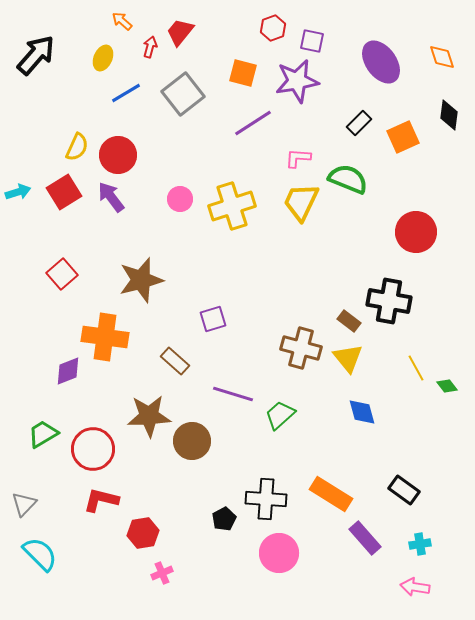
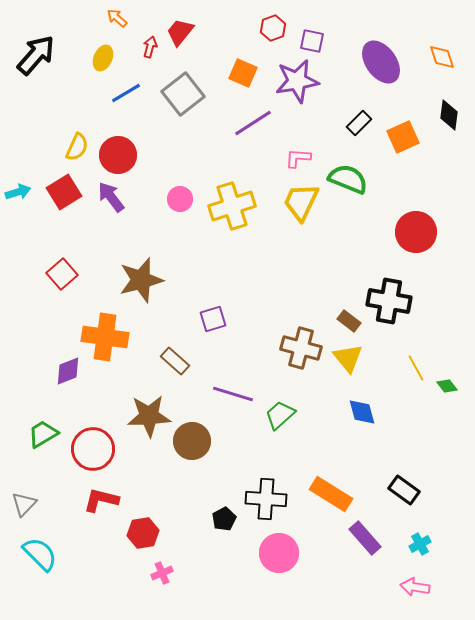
orange arrow at (122, 21): moved 5 px left, 3 px up
orange square at (243, 73): rotated 8 degrees clockwise
cyan cross at (420, 544): rotated 20 degrees counterclockwise
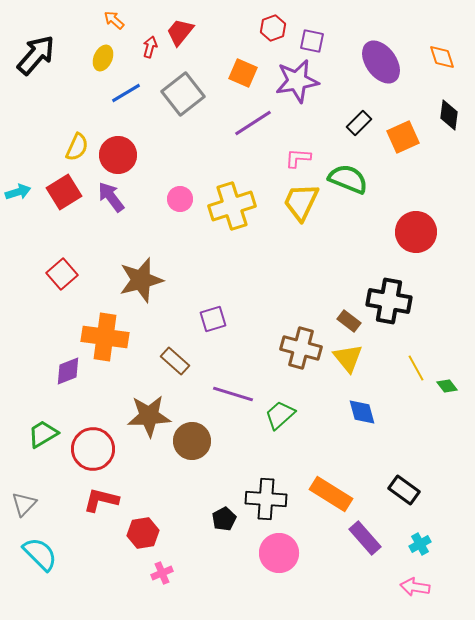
orange arrow at (117, 18): moved 3 px left, 2 px down
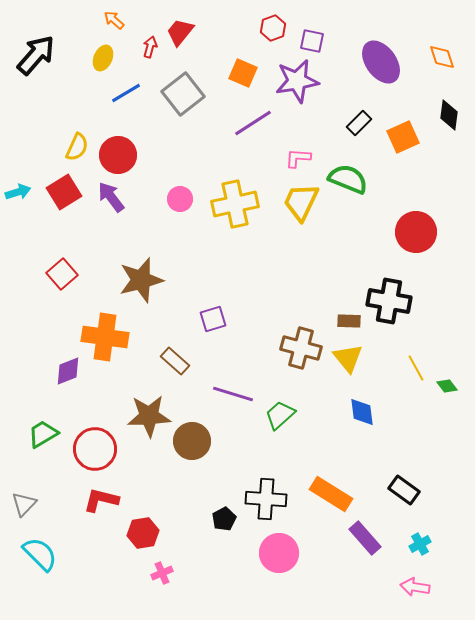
yellow cross at (232, 206): moved 3 px right, 2 px up; rotated 6 degrees clockwise
brown rectangle at (349, 321): rotated 35 degrees counterclockwise
blue diamond at (362, 412): rotated 8 degrees clockwise
red circle at (93, 449): moved 2 px right
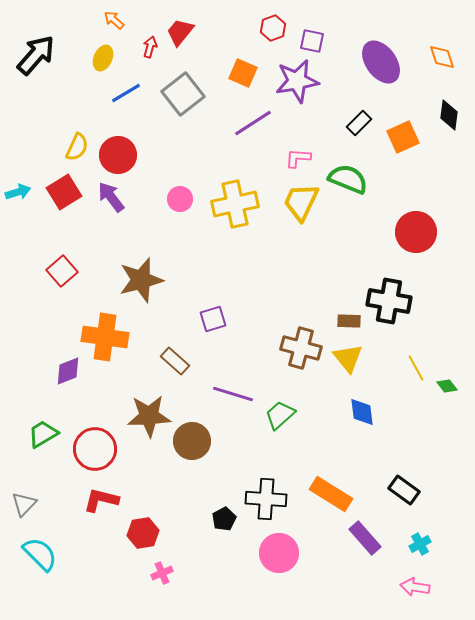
red square at (62, 274): moved 3 px up
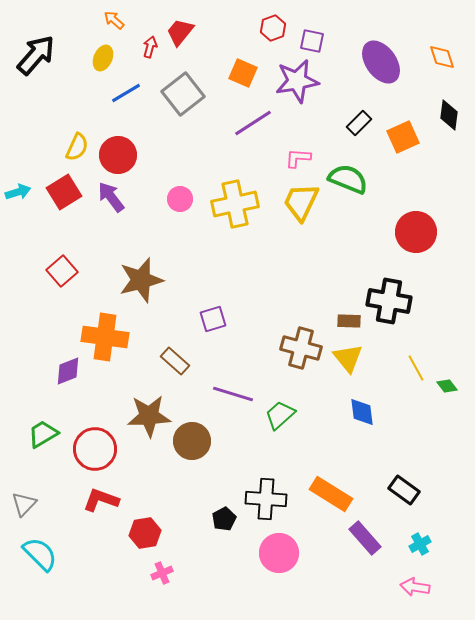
red L-shape at (101, 500): rotated 6 degrees clockwise
red hexagon at (143, 533): moved 2 px right
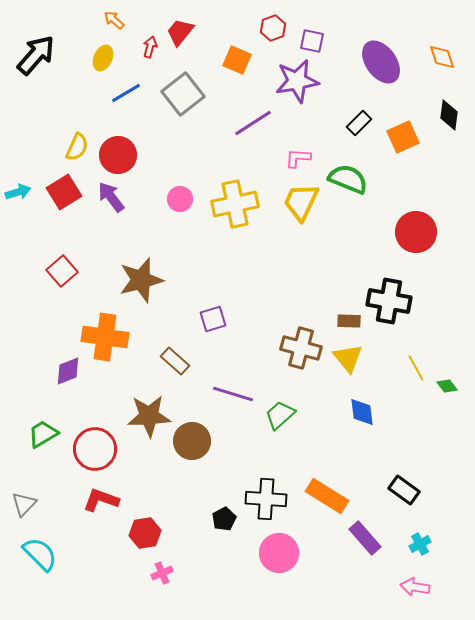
orange square at (243, 73): moved 6 px left, 13 px up
orange rectangle at (331, 494): moved 4 px left, 2 px down
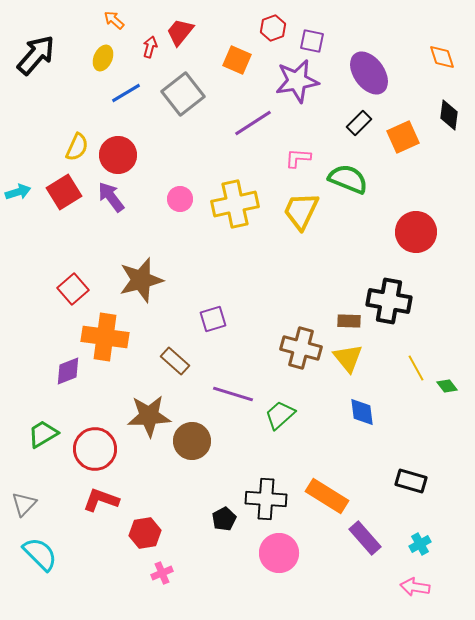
purple ellipse at (381, 62): moved 12 px left, 11 px down
yellow trapezoid at (301, 202): moved 9 px down
red square at (62, 271): moved 11 px right, 18 px down
black rectangle at (404, 490): moved 7 px right, 9 px up; rotated 20 degrees counterclockwise
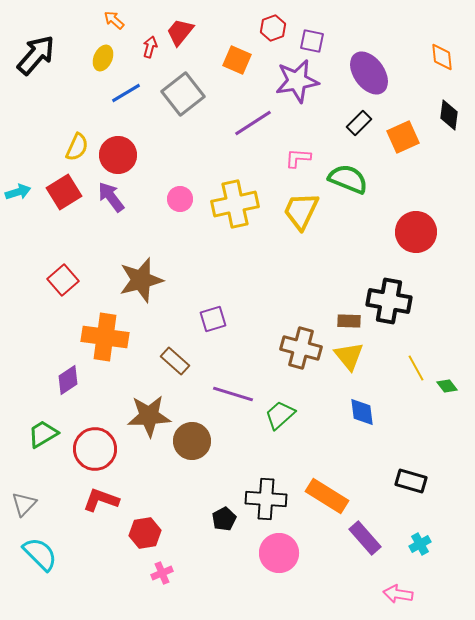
orange diamond at (442, 57): rotated 12 degrees clockwise
red square at (73, 289): moved 10 px left, 9 px up
yellow triangle at (348, 358): moved 1 px right, 2 px up
purple diamond at (68, 371): moved 9 px down; rotated 12 degrees counterclockwise
pink arrow at (415, 587): moved 17 px left, 7 px down
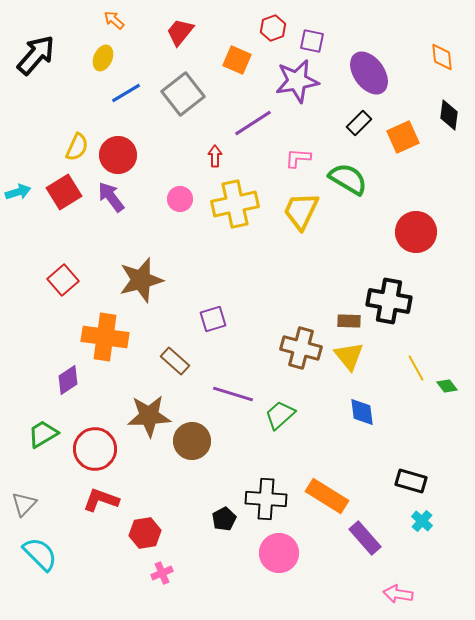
red arrow at (150, 47): moved 65 px right, 109 px down; rotated 15 degrees counterclockwise
green semicircle at (348, 179): rotated 9 degrees clockwise
cyan cross at (420, 544): moved 2 px right, 23 px up; rotated 20 degrees counterclockwise
